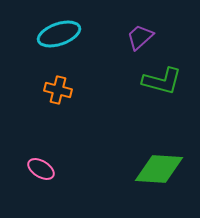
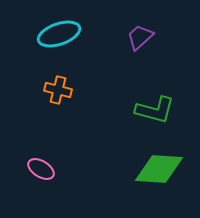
green L-shape: moved 7 px left, 29 px down
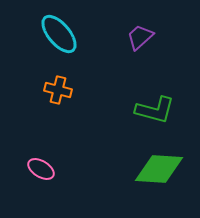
cyan ellipse: rotated 69 degrees clockwise
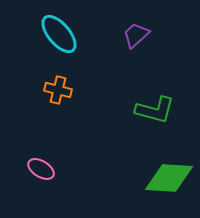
purple trapezoid: moved 4 px left, 2 px up
green diamond: moved 10 px right, 9 px down
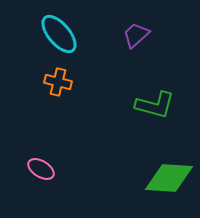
orange cross: moved 8 px up
green L-shape: moved 5 px up
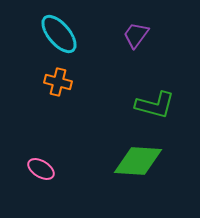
purple trapezoid: rotated 12 degrees counterclockwise
green diamond: moved 31 px left, 17 px up
